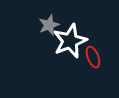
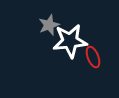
white star: rotated 16 degrees clockwise
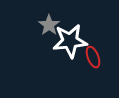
gray star: rotated 15 degrees counterclockwise
